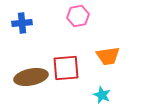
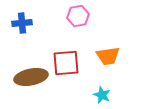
red square: moved 5 px up
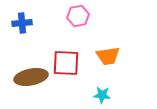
red square: rotated 8 degrees clockwise
cyan star: rotated 18 degrees counterclockwise
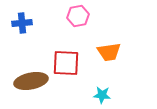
orange trapezoid: moved 1 px right, 4 px up
brown ellipse: moved 4 px down
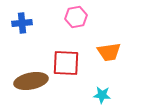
pink hexagon: moved 2 px left, 1 px down
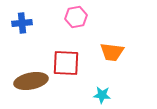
orange trapezoid: moved 3 px right; rotated 15 degrees clockwise
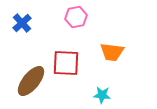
blue cross: rotated 36 degrees counterclockwise
brown ellipse: rotated 40 degrees counterclockwise
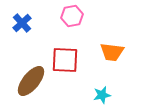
pink hexagon: moved 4 px left, 1 px up
red square: moved 1 px left, 3 px up
cyan star: rotated 18 degrees counterclockwise
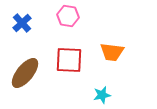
pink hexagon: moved 4 px left; rotated 20 degrees clockwise
red square: moved 4 px right
brown ellipse: moved 6 px left, 8 px up
